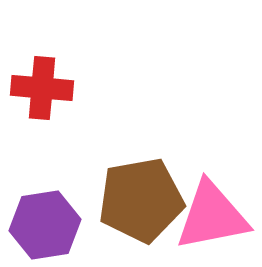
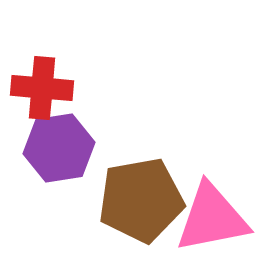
pink triangle: moved 2 px down
purple hexagon: moved 14 px right, 77 px up
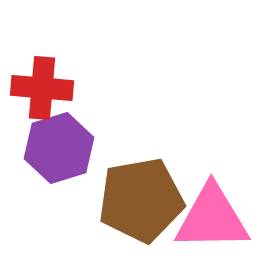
purple hexagon: rotated 8 degrees counterclockwise
pink triangle: rotated 10 degrees clockwise
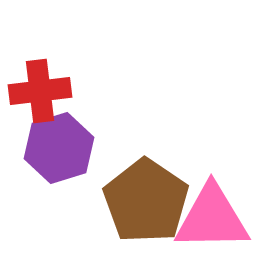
red cross: moved 2 px left, 3 px down; rotated 12 degrees counterclockwise
brown pentagon: moved 5 px right, 1 px down; rotated 28 degrees counterclockwise
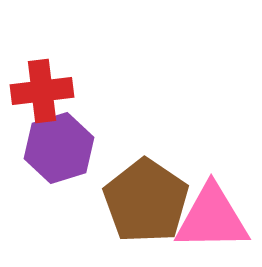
red cross: moved 2 px right
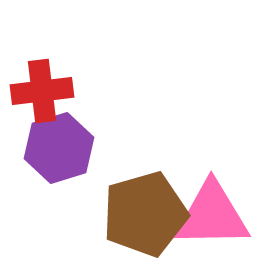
brown pentagon: moved 1 px left, 13 px down; rotated 22 degrees clockwise
pink triangle: moved 3 px up
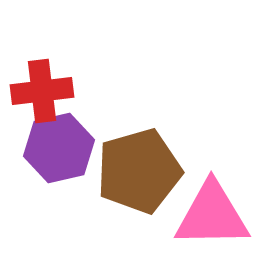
purple hexagon: rotated 4 degrees clockwise
brown pentagon: moved 6 px left, 43 px up
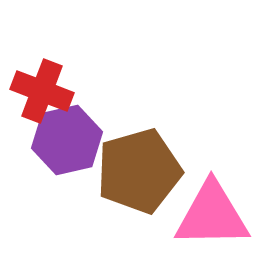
red cross: rotated 28 degrees clockwise
purple hexagon: moved 8 px right, 8 px up
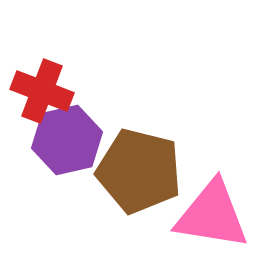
brown pentagon: rotated 30 degrees clockwise
pink triangle: rotated 10 degrees clockwise
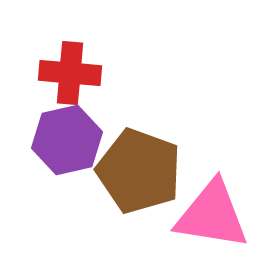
red cross: moved 28 px right, 18 px up; rotated 16 degrees counterclockwise
brown pentagon: rotated 6 degrees clockwise
